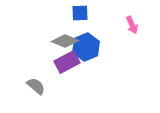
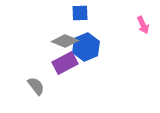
pink arrow: moved 11 px right
purple rectangle: moved 2 px left, 1 px down
gray semicircle: rotated 12 degrees clockwise
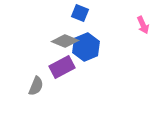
blue square: rotated 24 degrees clockwise
purple rectangle: moved 3 px left, 4 px down
gray semicircle: rotated 60 degrees clockwise
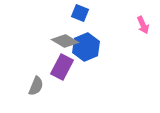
gray diamond: rotated 8 degrees clockwise
purple rectangle: rotated 35 degrees counterclockwise
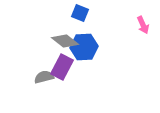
gray diamond: rotated 8 degrees clockwise
blue hexagon: moved 2 px left; rotated 20 degrees clockwise
gray semicircle: moved 8 px right, 9 px up; rotated 126 degrees counterclockwise
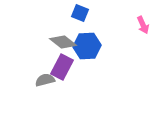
gray diamond: moved 2 px left, 1 px down
blue hexagon: moved 3 px right, 1 px up
gray semicircle: moved 1 px right, 3 px down
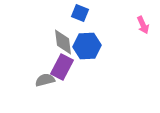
gray diamond: rotated 44 degrees clockwise
